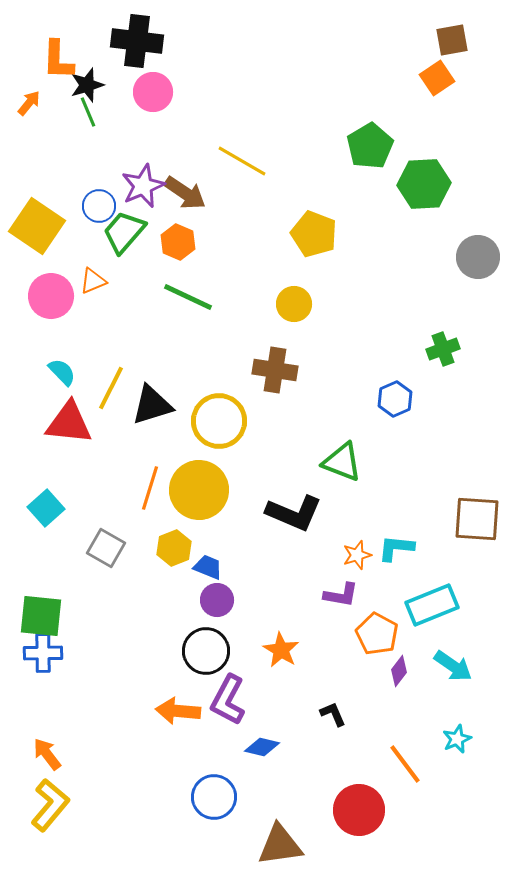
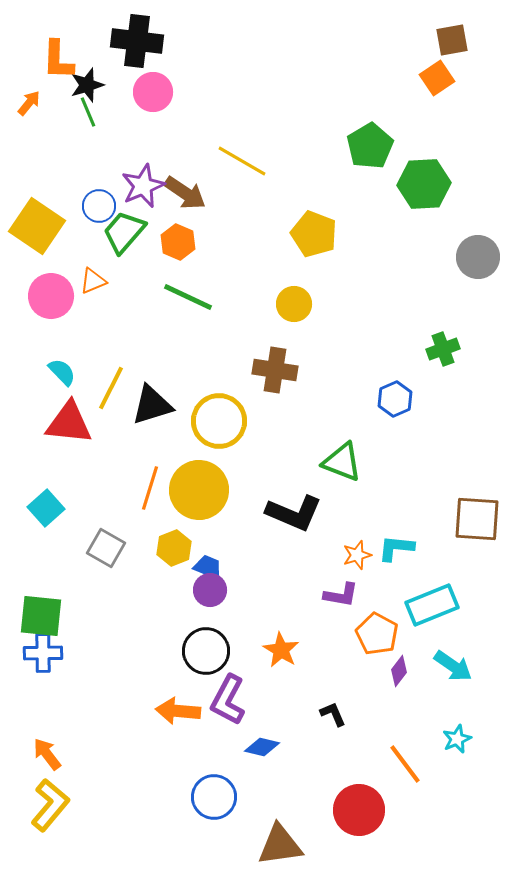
purple circle at (217, 600): moved 7 px left, 10 px up
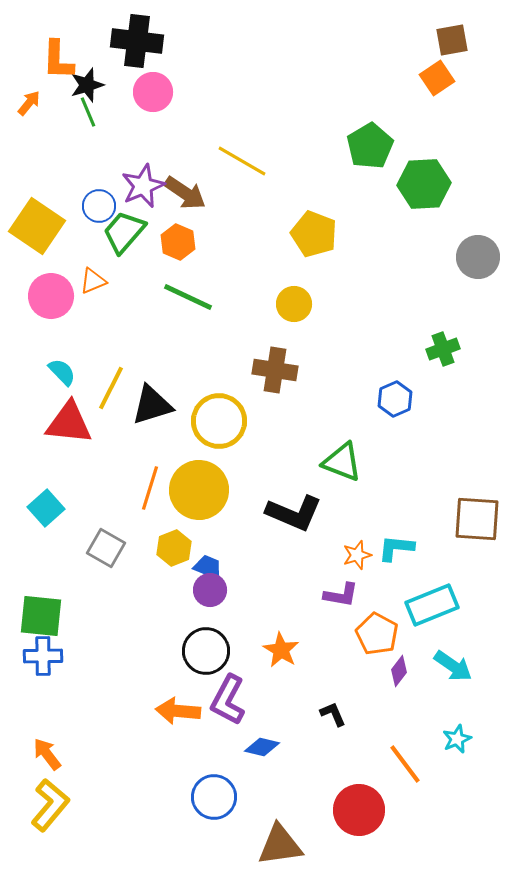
blue cross at (43, 653): moved 3 px down
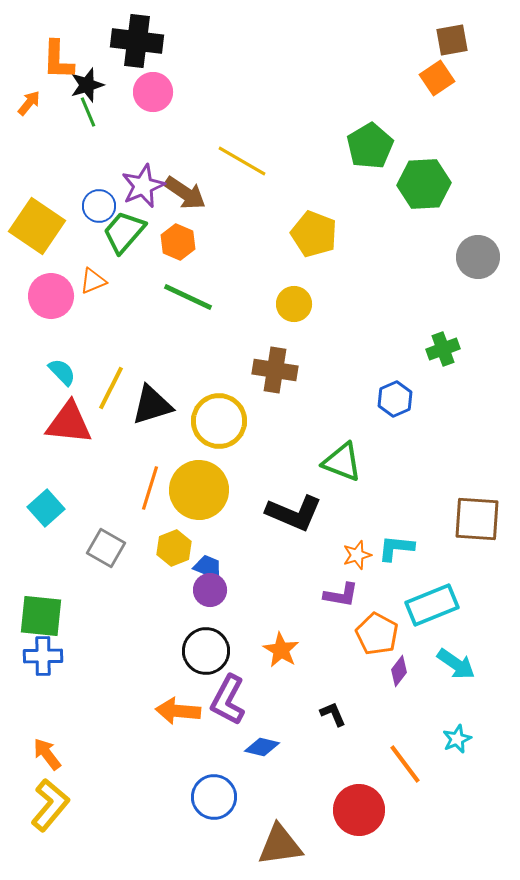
cyan arrow at (453, 666): moved 3 px right, 2 px up
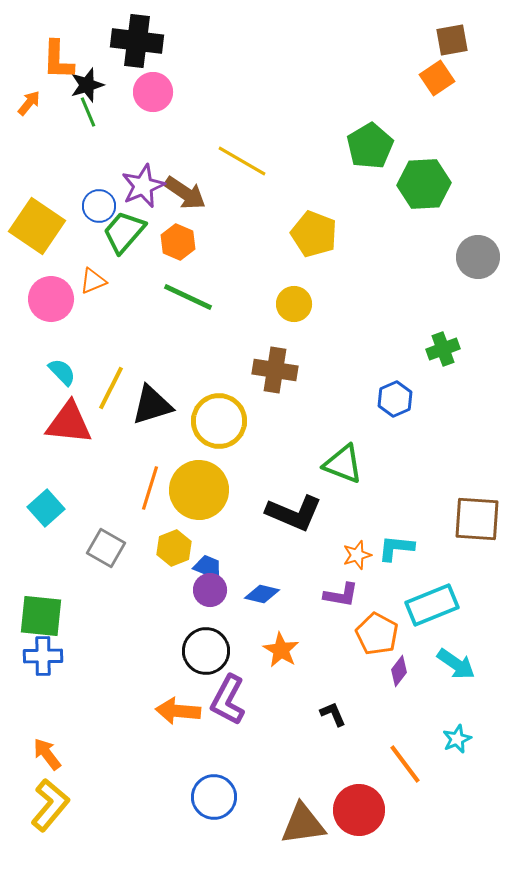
pink circle at (51, 296): moved 3 px down
green triangle at (342, 462): moved 1 px right, 2 px down
blue diamond at (262, 747): moved 153 px up
brown triangle at (280, 845): moved 23 px right, 21 px up
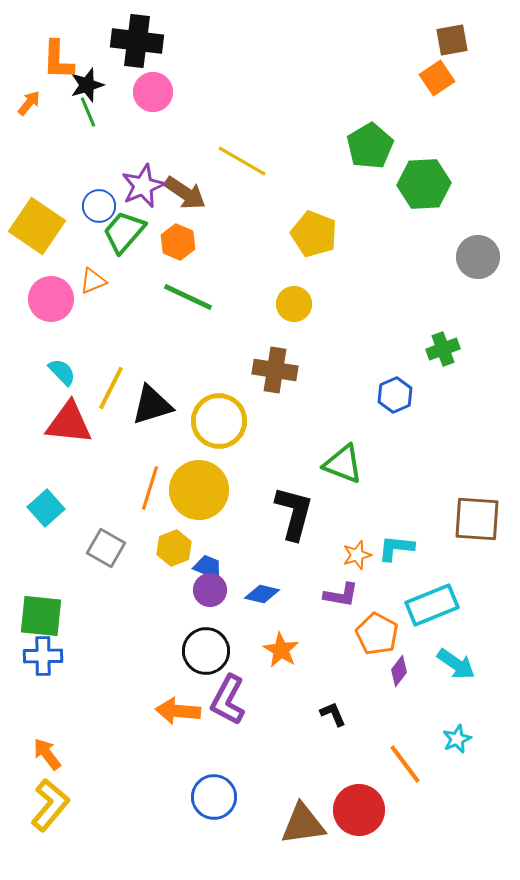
blue hexagon at (395, 399): moved 4 px up
black L-shape at (294, 513): rotated 98 degrees counterclockwise
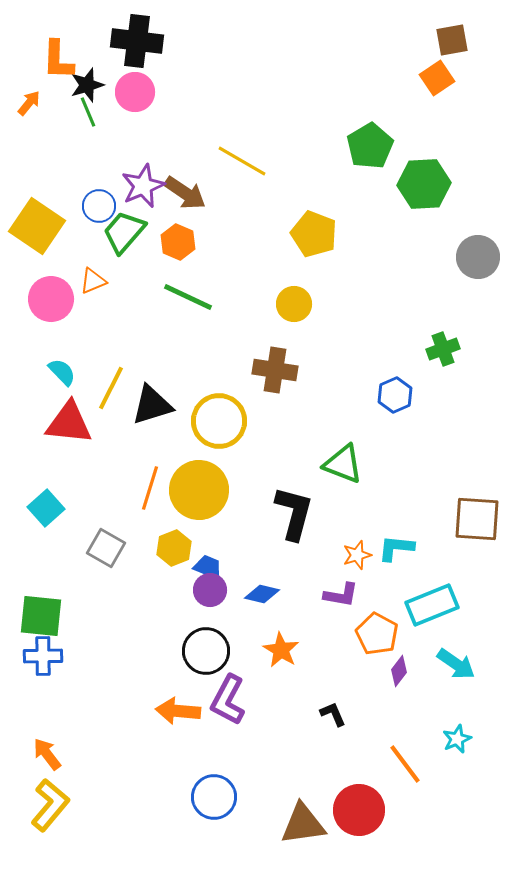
pink circle at (153, 92): moved 18 px left
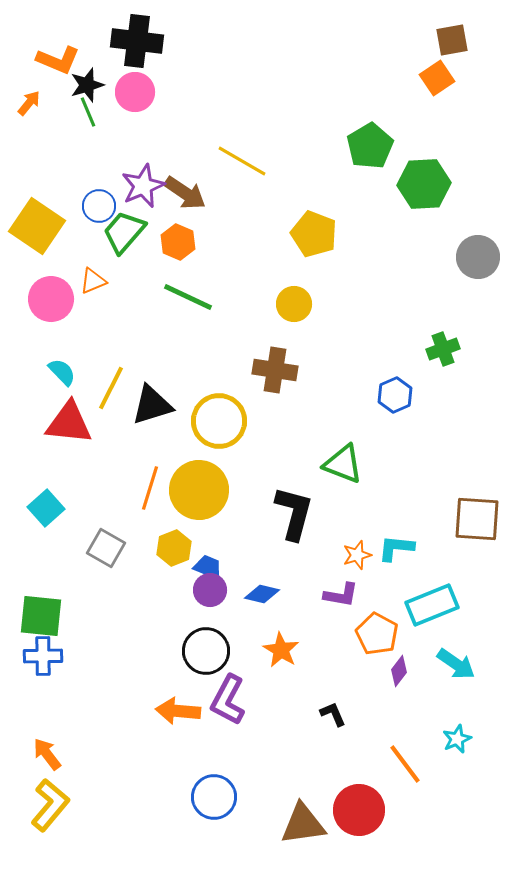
orange L-shape at (58, 60): rotated 69 degrees counterclockwise
